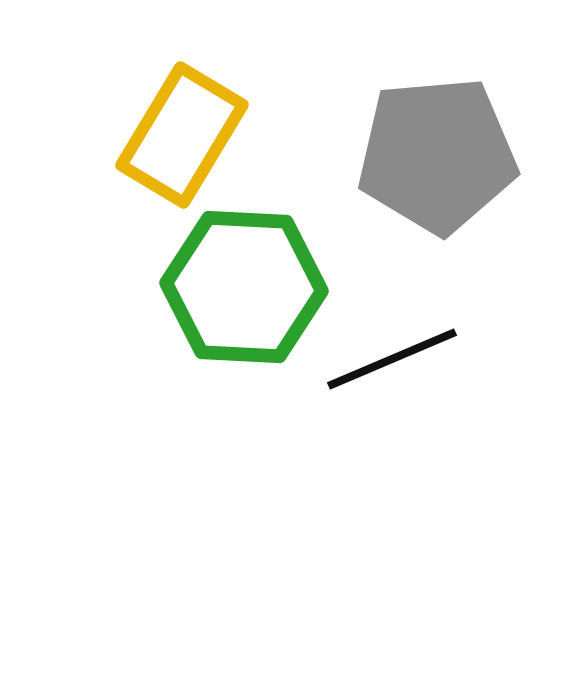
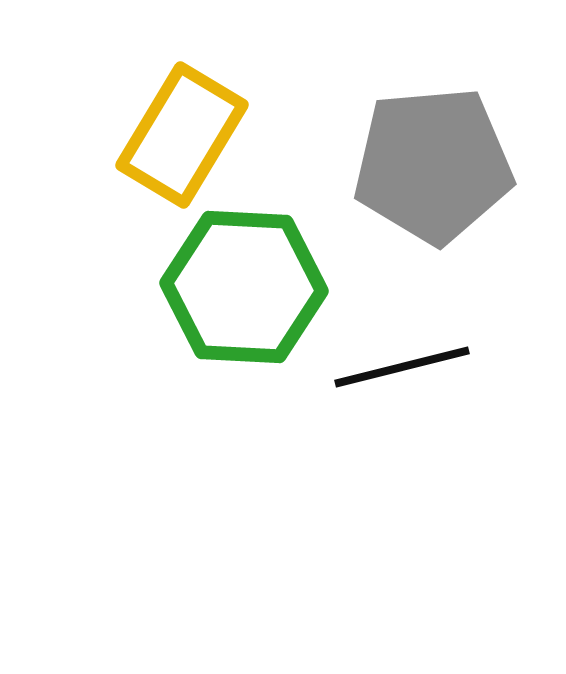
gray pentagon: moved 4 px left, 10 px down
black line: moved 10 px right, 8 px down; rotated 9 degrees clockwise
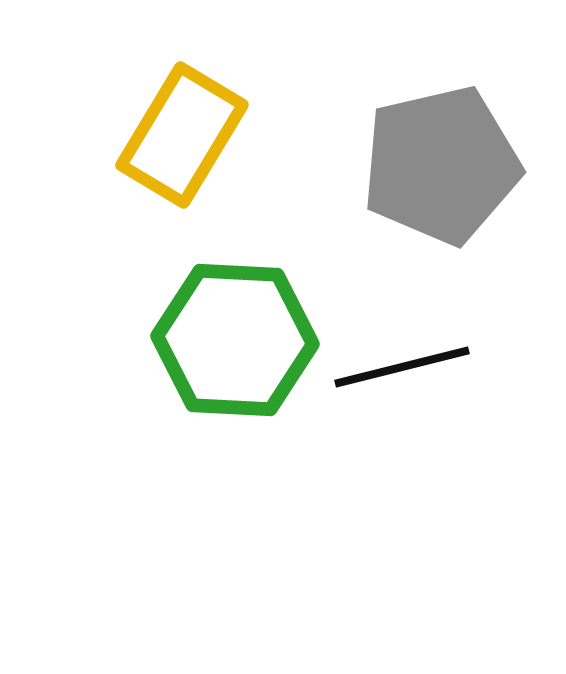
gray pentagon: moved 8 px right; rotated 8 degrees counterclockwise
green hexagon: moved 9 px left, 53 px down
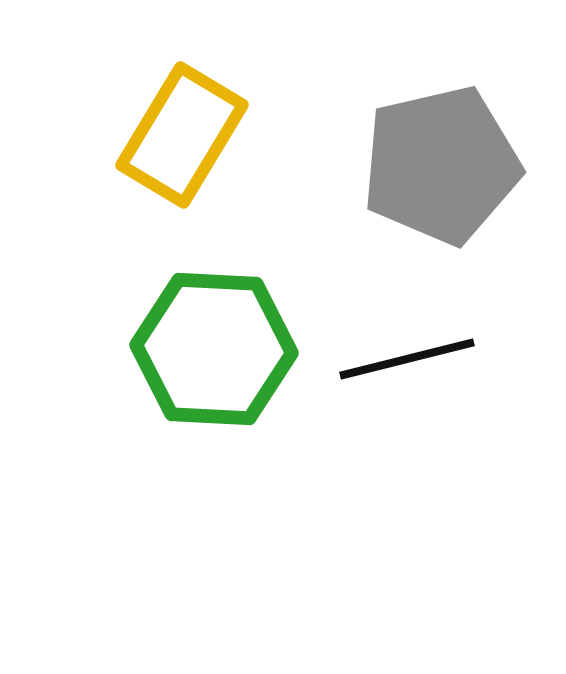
green hexagon: moved 21 px left, 9 px down
black line: moved 5 px right, 8 px up
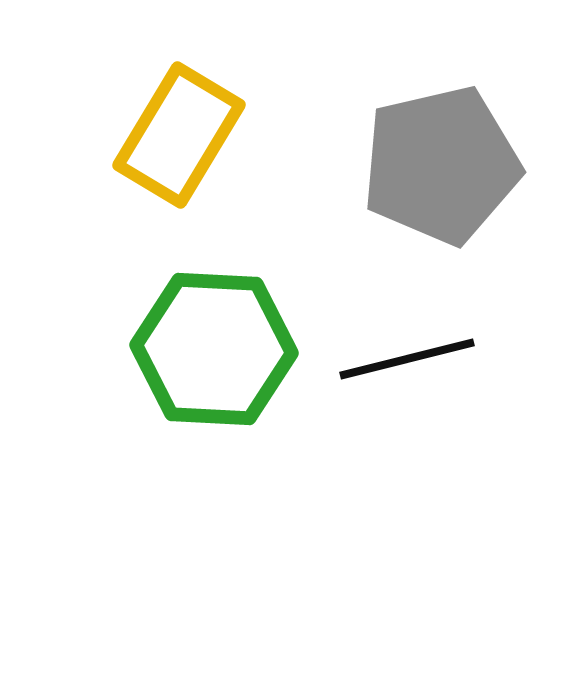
yellow rectangle: moved 3 px left
